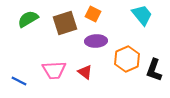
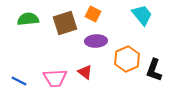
green semicircle: rotated 25 degrees clockwise
pink trapezoid: moved 1 px right, 8 px down
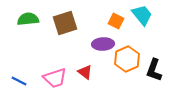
orange square: moved 23 px right, 7 px down
purple ellipse: moved 7 px right, 3 px down
pink trapezoid: rotated 15 degrees counterclockwise
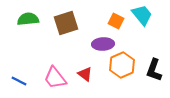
brown square: moved 1 px right
orange hexagon: moved 5 px left, 6 px down
red triangle: moved 2 px down
pink trapezoid: rotated 70 degrees clockwise
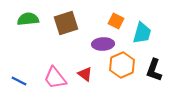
cyan trapezoid: moved 18 px down; rotated 55 degrees clockwise
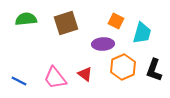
green semicircle: moved 2 px left
orange hexagon: moved 1 px right, 2 px down
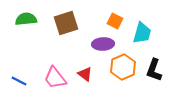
orange square: moved 1 px left
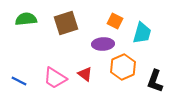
black L-shape: moved 1 px right, 11 px down
pink trapezoid: rotated 20 degrees counterclockwise
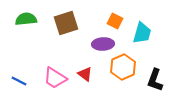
black L-shape: moved 1 px up
